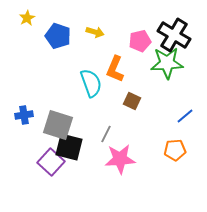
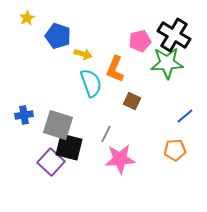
yellow arrow: moved 12 px left, 22 px down
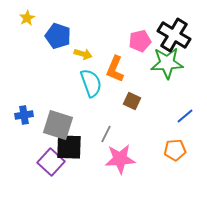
black square: rotated 12 degrees counterclockwise
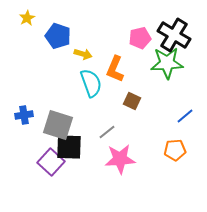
pink pentagon: moved 3 px up
gray line: moved 1 px right, 2 px up; rotated 24 degrees clockwise
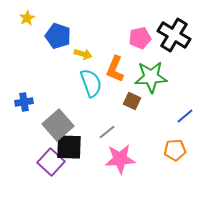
green star: moved 16 px left, 14 px down
blue cross: moved 13 px up
gray square: rotated 32 degrees clockwise
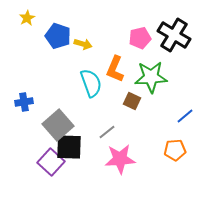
yellow arrow: moved 10 px up
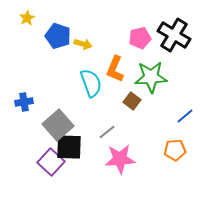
brown square: rotated 12 degrees clockwise
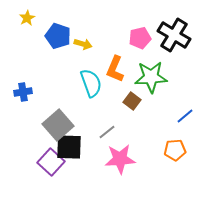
blue cross: moved 1 px left, 10 px up
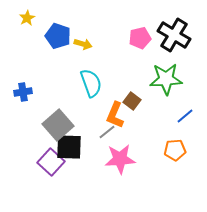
orange L-shape: moved 46 px down
green star: moved 15 px right, 2 px down
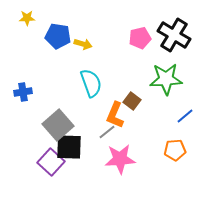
yellow star: rotated 28 degrees clockwise
blue pentagon: rotated 10 degrees counterclockwise
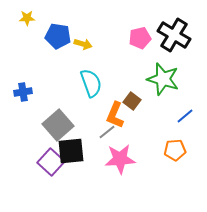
green star: moved 3 px left; rotated 20 degrees clockwise
black square: moved 2 px right, 4 px down; rotated 8 degrees counterclockwise
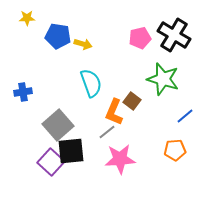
orange L-shape: moved 1 px left, 3 px up
